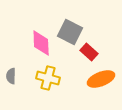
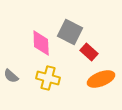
gray semicircle: rotated 49 degrees counterclockwise
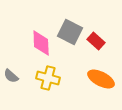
red rectangle: moved 7 px right, 11 px up
orange ellipse: rotated 48 degrees clockwise
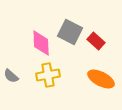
yellow cross: moved 3 px up; rotated 25 degrees counterclockwise
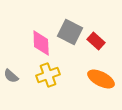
yellow cross: rotated 10 degrees counterclockwise
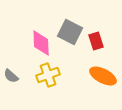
red rectangle: rotated 30 degrees clockwise
orange ellipse: moved 2 px right, 3 px up
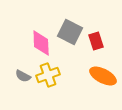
gray semicircle: moved 12 px right; rotated 14 degrees counterclockwise
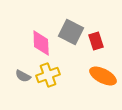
gray square: moved 1 px right
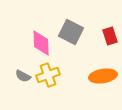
red rectangle: moved 14 px right, 5 px up
orange ellipse: rotated 36 degrees counterclockwise
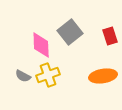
gray square: moved 1 px left; rotated 25 degrees clockwise
pink diamond: moved 2 px down
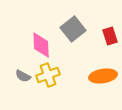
gray square: moved 3 px right, 3 px up
